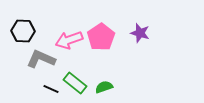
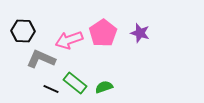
pink pentagon: moved 2 px right, 4 px up
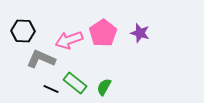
green semicircle: rotated 42 degrees counterclockwise
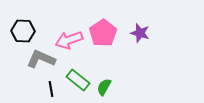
green rectangle: moved 3 px right, 3 px up
black line: rotated 56 degrees clockwise
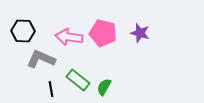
pink pentagon: rotated 24 degrees counterclockwise
pink arrow: moved 3 px up; rotated 28 degrees clockwise
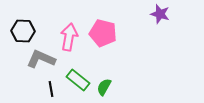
purple star: moved 20 px right, 19 px up
pink arrow: rotated 92 degrees clockwise
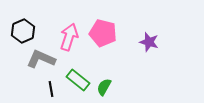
purple star: moved 11 px left, 28 px down
black hexagon: rotated 25 degrees counterclockwise
pink arrow: rotated 8 degrees clockwise
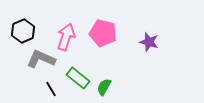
pink arrow: moved 3 px left
green rectangle: moved 2 px up
black line: rotated 21 degrees counterclockwise
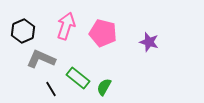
pink arrow: moved 11 px up
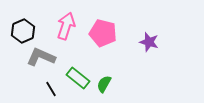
gray L-shape: moved 2 px up
green semicircle: moved 3 px up
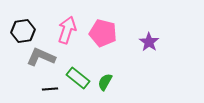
pink arrow: moved 1 px right, 4 px down
black hexagon: rotated 15 degrees clockwise
purple star: rotated 18 degrees clockwise
green semicircle: moved 1 px right, 2 px up
black line: moved 1 px left; rotated 63 degrees counterclockwise
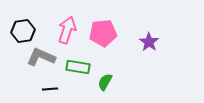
pink pentagon: rotated 20 degrees counterclockwise
green rectangle: moved 11 px up; rotated 30 degrees counterclockwise
